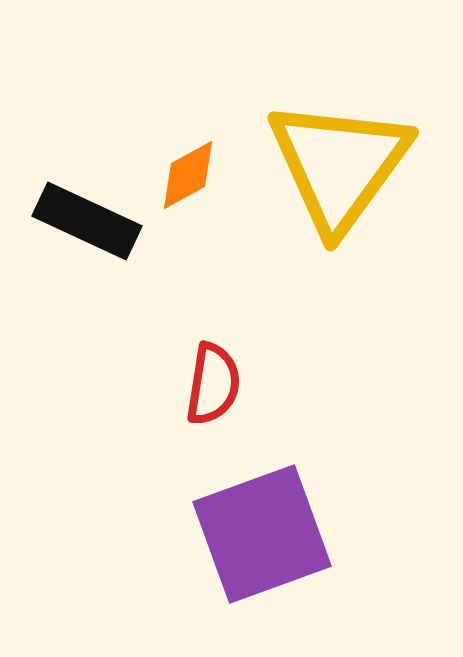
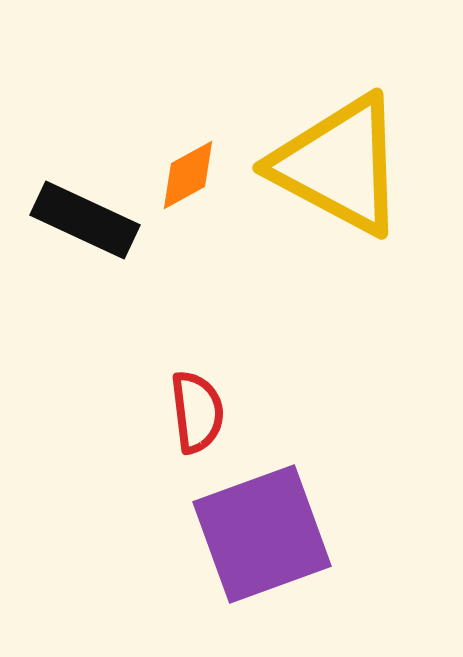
yellow triangle: rotated 38 degrees counterclockwise
black rectangle: moved 2 px left, 1 px up
red semicircle: moved 16 px left, 28 px down; rotated 16 degrees counterclockwise
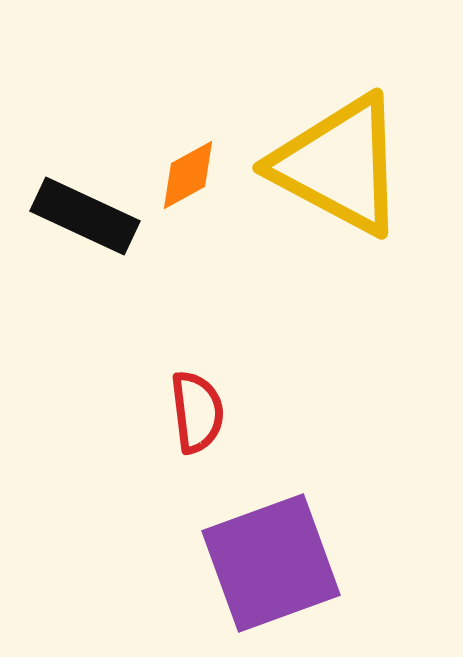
black rectangle: moved 4 px up
purple square: moved 9 px right, 29 px down
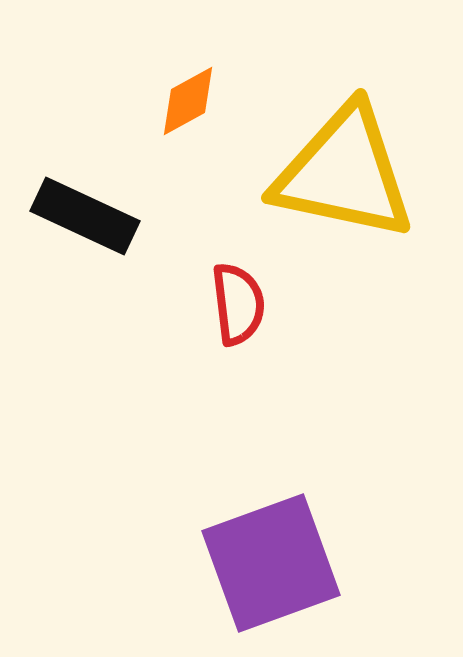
yellow triangle: moved 5 px right, 8 px down; rotated 16 degrees counterclockwise
orange diamond: moved 74 px up
red semicircle: moved 41 px right, 108 px up
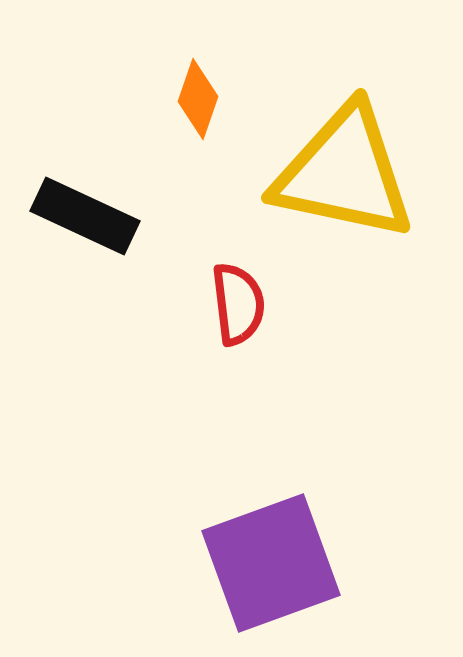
orange diamond: moved 10 px right, 2 px up; rotated 42 degrees counterclockwise
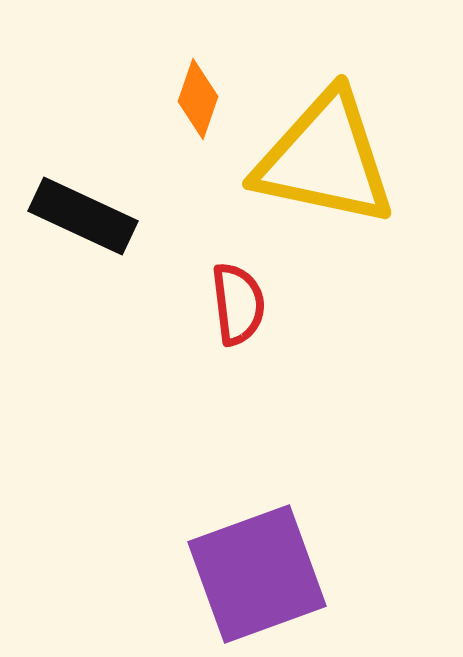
yellow triangle: moved 19 px left, 14 px up
black rectangle: moved 2 px left
purple square: moved 14 px left, 11 px down
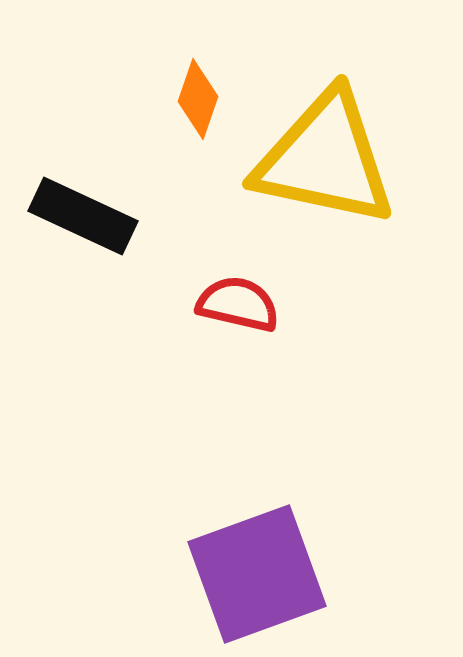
red semicircle: rotated 70 degrees counterclockwise
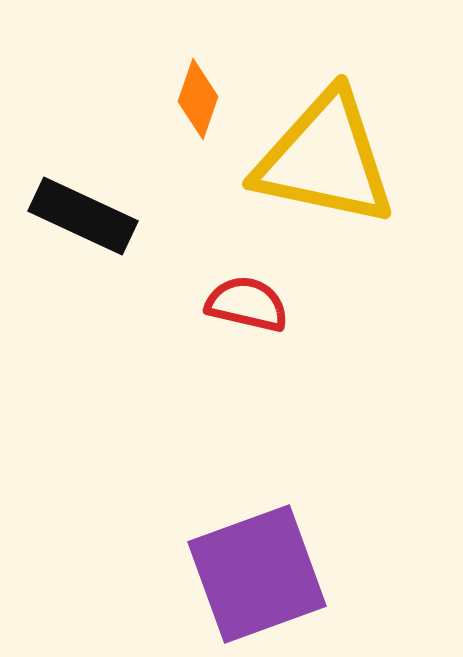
red semicircle: moved 9 px right
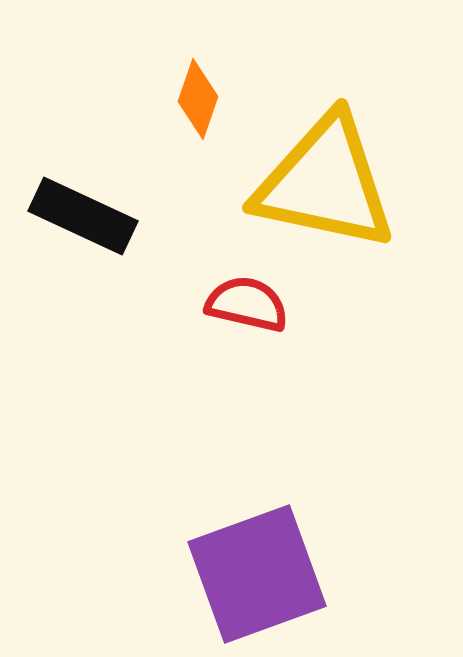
yellow triangle: moved 24 px down
